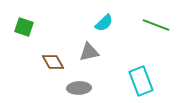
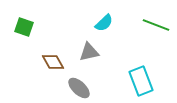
gray ellipse: rotated 45 degrees clockwise
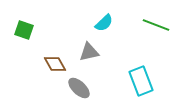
green square: moved 3 px down
brown diamond: moved 2 px right, 2 px down
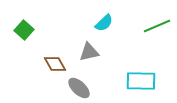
green line: moved 1 px right, 1 px down; rotated 44 degrees counterclockwise
green square: rotated 24 degrees clockwise
cyan rectangle: rotated 68 degrees counterclockwise
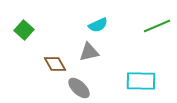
cyan semicircle: moved 6 px left, 2 px down; rotated 18 degrees clockwise
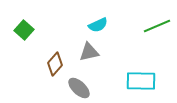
brown diamond: rotated 70 degrees clockwise
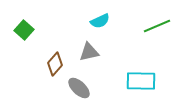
cyan semicircle: moved 2 px right, 4 px up
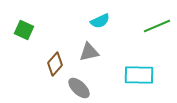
green square: rotated 18 degrees counterclockwise
cyan rectangle: moved 2 px left, 6 px up
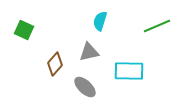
cyan semicircle: rotated 132 degrees clockwise
cyan rectangle: moved 10 px left, 4 px up
gray ellipse: moved 6 px right, 1 px up
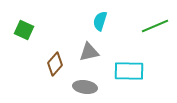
green line: moved 2 px left
gray ellipse: rotated 35 degrees counterclockwise
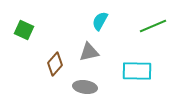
cyan semicircle: rotated 12 degrees clockwise
green line: moved 2 px left
cyan rectangle: moved 8 px right
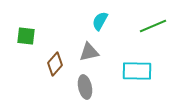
green square: moved 2 px right, 6 px down; rotated 18 degrees counterclockwise
gray ellipse: rotated 70 degrees clockwise
